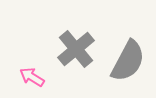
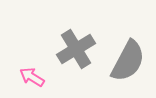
gray cross: rotated 9 degrees clockwise
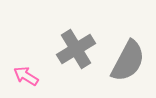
pink arrow: moved 6 px left, 1 px up
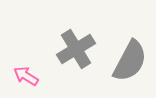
gray semicircle: moved 2 px right
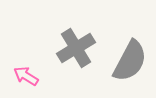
gray cross: moved 1 px up
